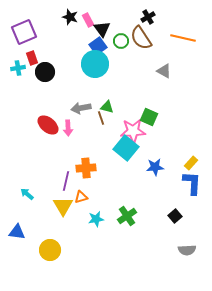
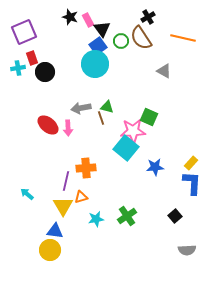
blue triangle: moved 38 px right, 1 px up
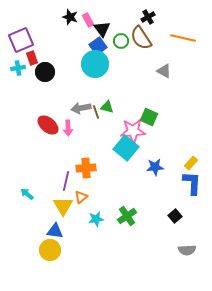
purple square: moved 3 px left, 8 px down
brown line: moved 5 px left, 6 px up
orange triangle: rotated 24 degrees counterclockwise
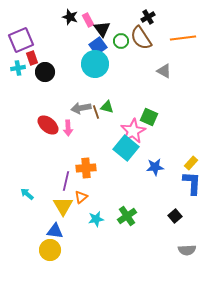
orange line: rotated 20 degrees counterclockwise
pink star: rotated 25 degrees counterclockwise
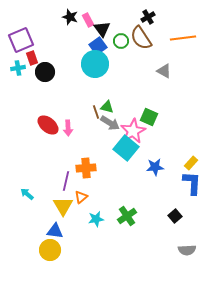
gray arrow: moved 29 px right, 15 px down; rotated 138 degrees counterclockwise
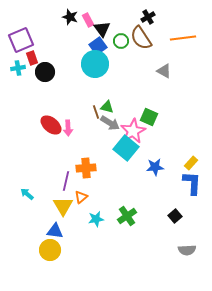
red ellipse: moved 3 px right
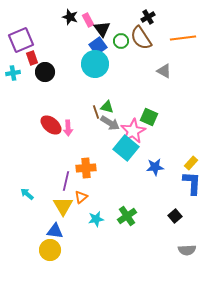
cyan cross: moved 5 px left, 5 px down
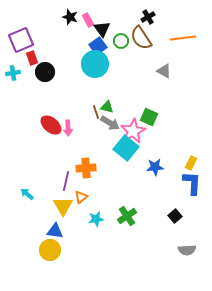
yellow rectangle: rotated 16 degrees counterclockwise
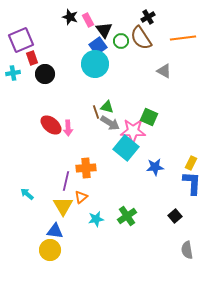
black triangle: moved 2 px right, 1 px down
black circle: moved 2 px down
pink star: rotated 30 degrees clockwise
gray semicircle: rotated 84 degrees clockwise
